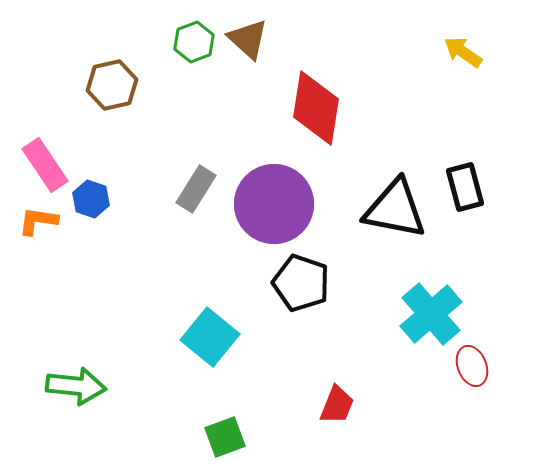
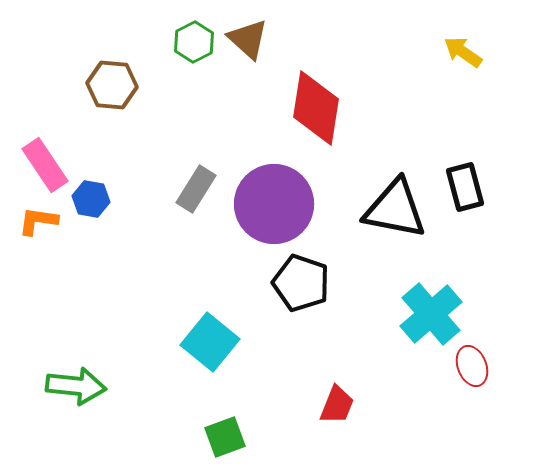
green hexagon: rotated 6 degrees counterclockwise
brown hexagon: rotated 18 degrees clockwise
blue hexagon: rotated 9 degrees counterclockwise
cyan square: moved 5 px down
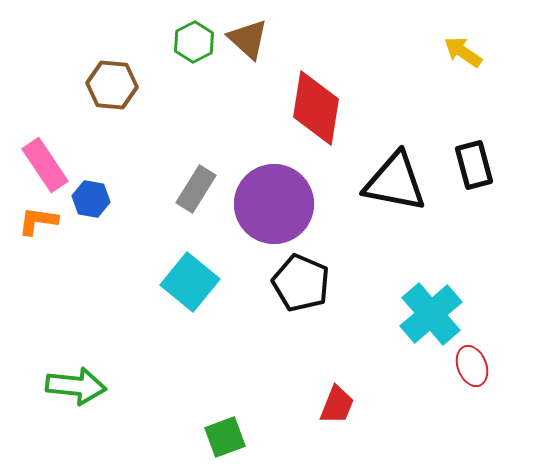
black rectangle: moved 9 px right, 22 px up
black triangle: moved 27 px up
black pentagon: rotated 4 degrees clockwise
cyan square: moved 20 px left, 60 px up
